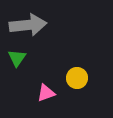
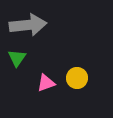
pink triangle: moved 10 px up
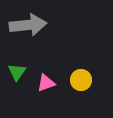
green triangle: moved 14 px down
yellow circle: moved 4 px right, 2 px down
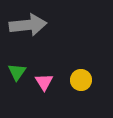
pink triangle: moved 2 px left, 1 px up; rotated 42 degrees counterclockwise
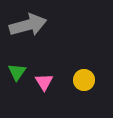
gray arrow: rotated 9 degrees counterclockwise
yellow circle: moved 3 px right
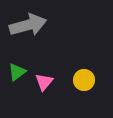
green triangle: rotated 18 degrees clockwise
pink triangle: rotated 12 degrees clockwise
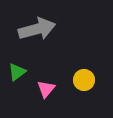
gray arrow: moved 9 px right, 4 px down
pink triangle: moved 2 px right, 7 px down
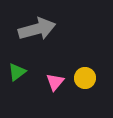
yellow circle: moved 1 px right, 2 px up
pink triangle: moved 9 px right, 7 px up
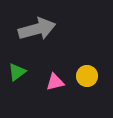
yellow circle: moved 2 px right, 2 px up
pink triangle: rotated 36 degrees clockwise
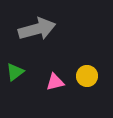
green triangle: moved 2 px left
